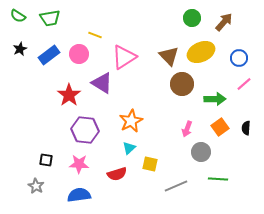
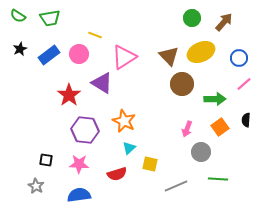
orange star: moved 7 px left; rotated 20 degrees counterclockwise
black semicircle: moved 8 px up
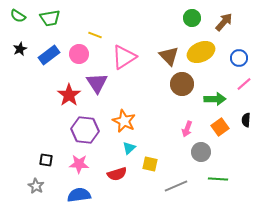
purple triangle: moved 5 px left; rotated 25 degrees clockwise
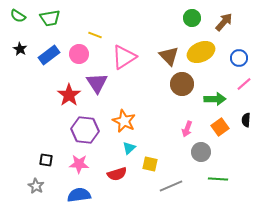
black star: rotated 16 degrees counterclockwise
gray line: moved 5 px left
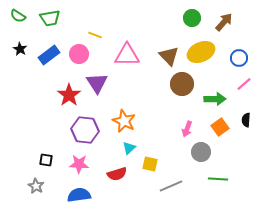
pink triangle: moved 3 px right, 2 px up; rotated 32 degrees clockwise
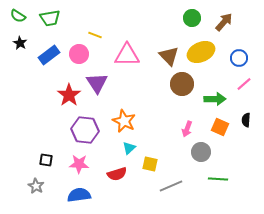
black star: moved 6 px up
orange square: rotated 30 degrees counterclockwise
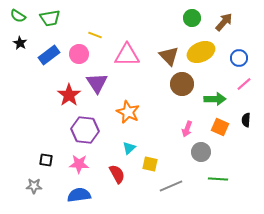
orange star: moved 4 px right, 9 px up
red semicircle: rotated 102 degrees counterclockwise
gray star: moved 2 px left; rotated 28 degrees counterclockwise
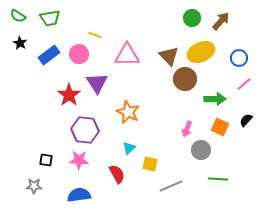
brown arrow: moved 3 px left, 1 px up
brown circle: moved 3 px right, 5 px up
black semicircle: rotated 40 degrees clockwise
gray circle: moved 2 px up
pink star: moved 4 px up
